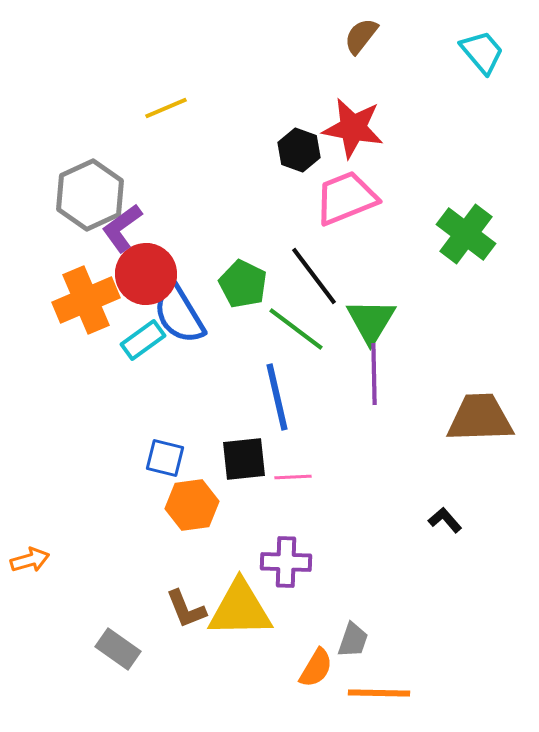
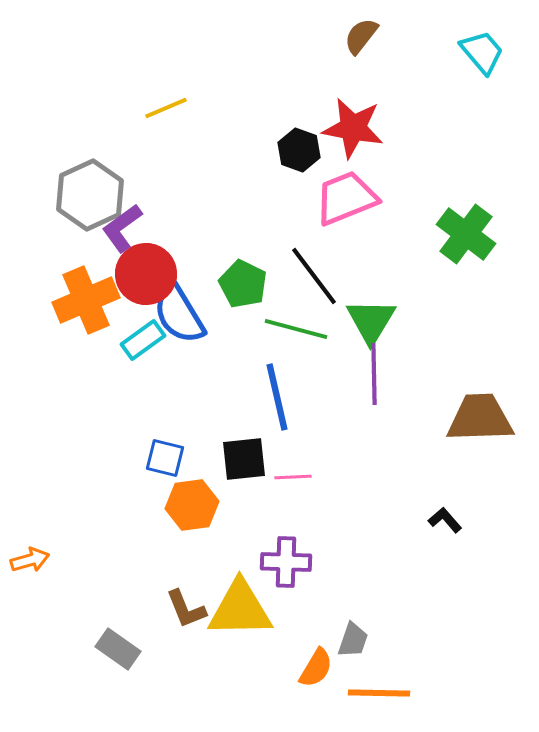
green line: rotated 22 degrees counterclockwise
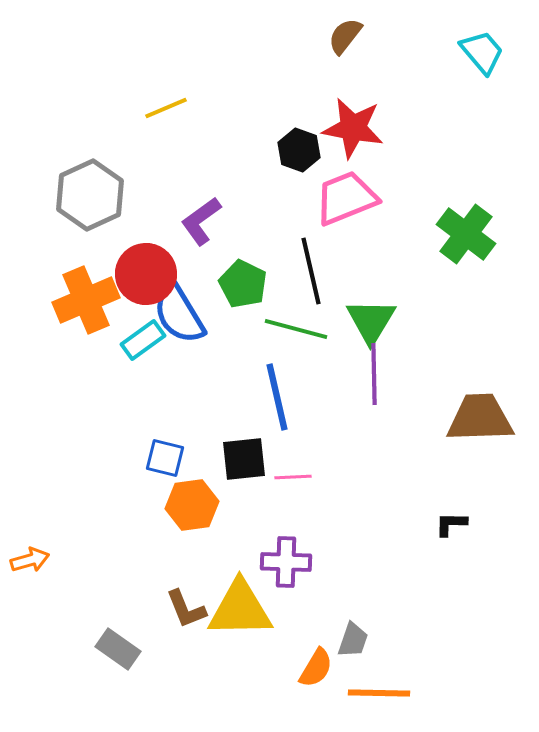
brown semicircle: moved 16 px left
purple L-shape: moved 79 px right, 7 px up
black line: moved 3 px left, 5 px up; rotated 24 degrees clockwise
black L-shape: moved 6 px right, 4 px down; rotated 48 degrees counterclockwise
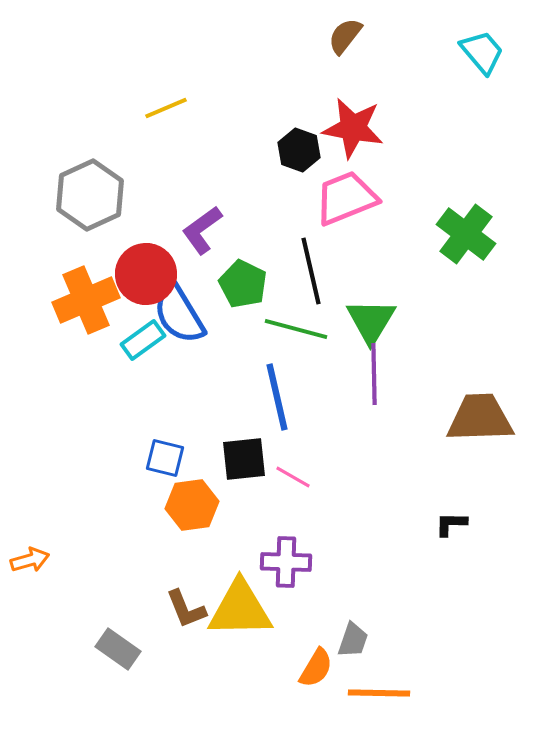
purple L-shape: moved 1 px right, 9 px down
pink line: rotated 33 degrees clockwise
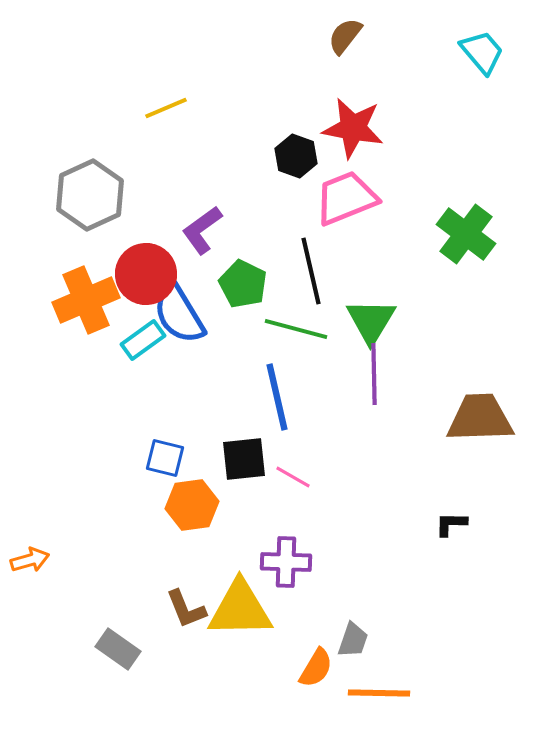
black hexagon: moved 3 px left, 6 px down
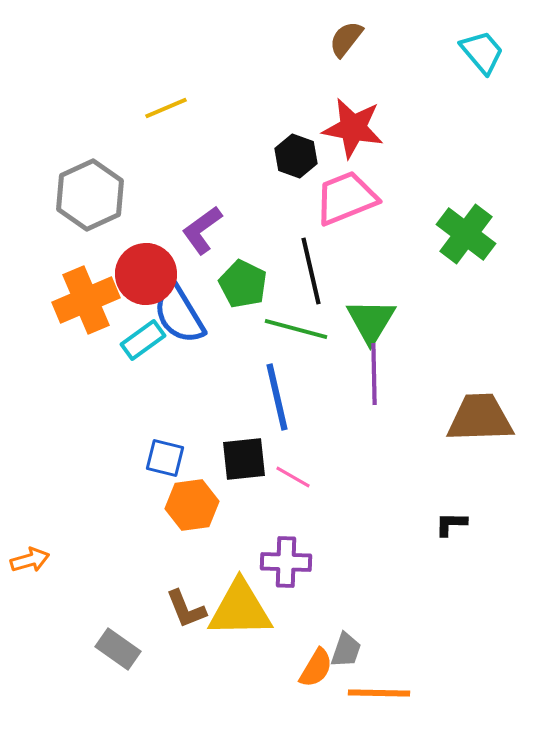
brown semicircle: moved 1 px right, 3 px down
gray trapezoid: moved 7 px left, 10 px down
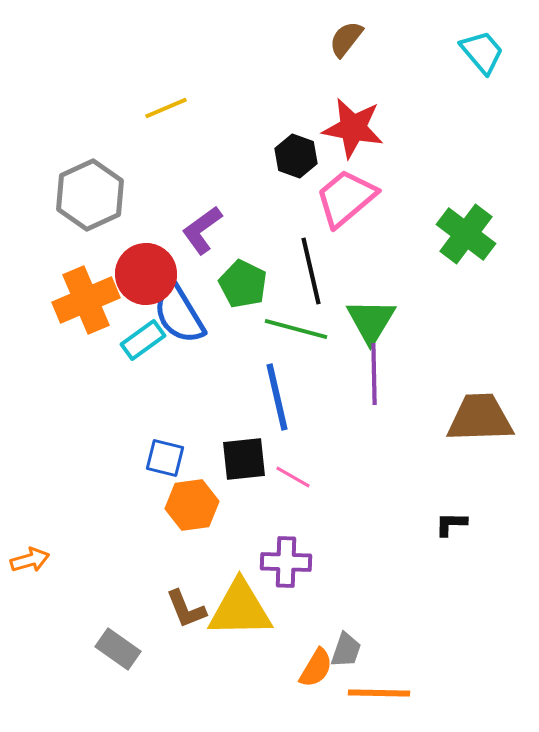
pink trapezoid: rotated 18 degrees counterclockwise
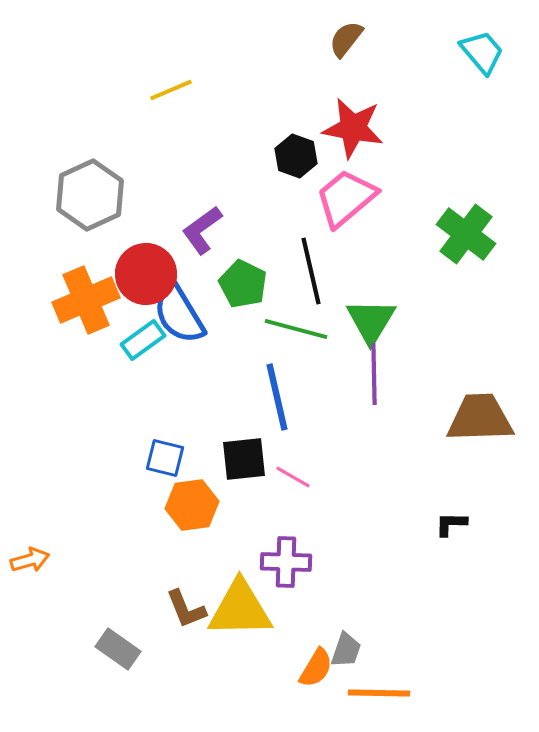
yellow line: moved 5 px right, 18 px up
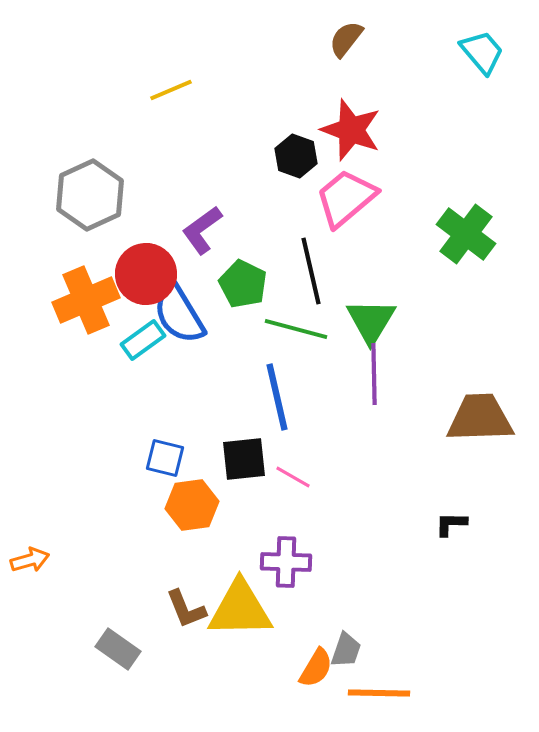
red star: moved 2 px left, 2 px down; rotated 10 degrees clockwise
